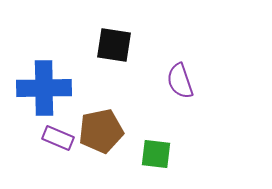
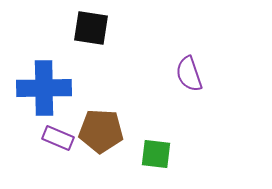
black square: moved 23 px left, 17 px up
purple semicircle: moved 9 px right, 7 px up
brown pentagon: rotated 15 degrees clockwise
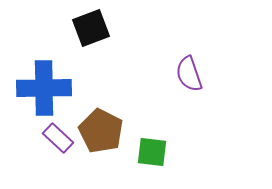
black square: rotated 30 degrees counterclockwise
brown pentagon: rotated 24 degrees clockwise
purple rectangle: rotated 20 degrees clockwise
green square: moved 4 px left, 2 px up
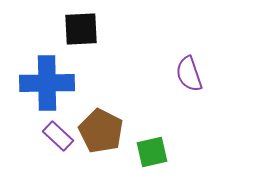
black square: moved 10 px left, 1 px down; rotated 18 degrees clockwise
blue cross: moved 3 px right, 5 px up
purple rectangle: moved 2 px up
green square: rotated 20 degrees counterclockwise
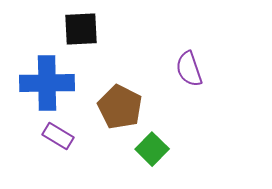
purple semicircle: moved 5 px up
brown pentagon: moved 19 px right, 24 px up
purple rectangle: rotated 12 degrees counterclockwise
green square: moved 3 px up; rotated 32 degrees counterclockwise
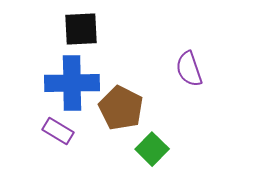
blue cross: moved 25 px right
brown pentagon: moved 1 px right, 1 px down
purple rectangle: moved 5 px up
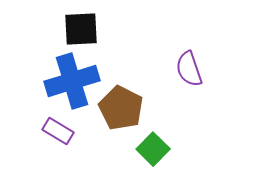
blue cross: moved 2 px up; rotated 16 degrees counterclockwise
green square: moved 1 px right
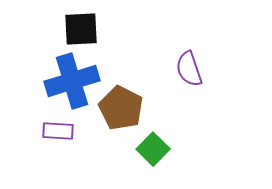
purple rectangle: rotated 28 degrees counterclockwise
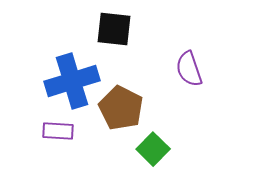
black square: moved 33 px right; rotated 9 degrees clockwise
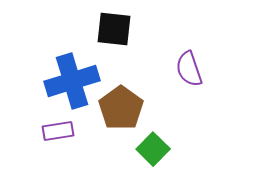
brown pentagon: rotated 9 degrees clockwise
purple rectangle: rotated 12 degrees counterclockwise
